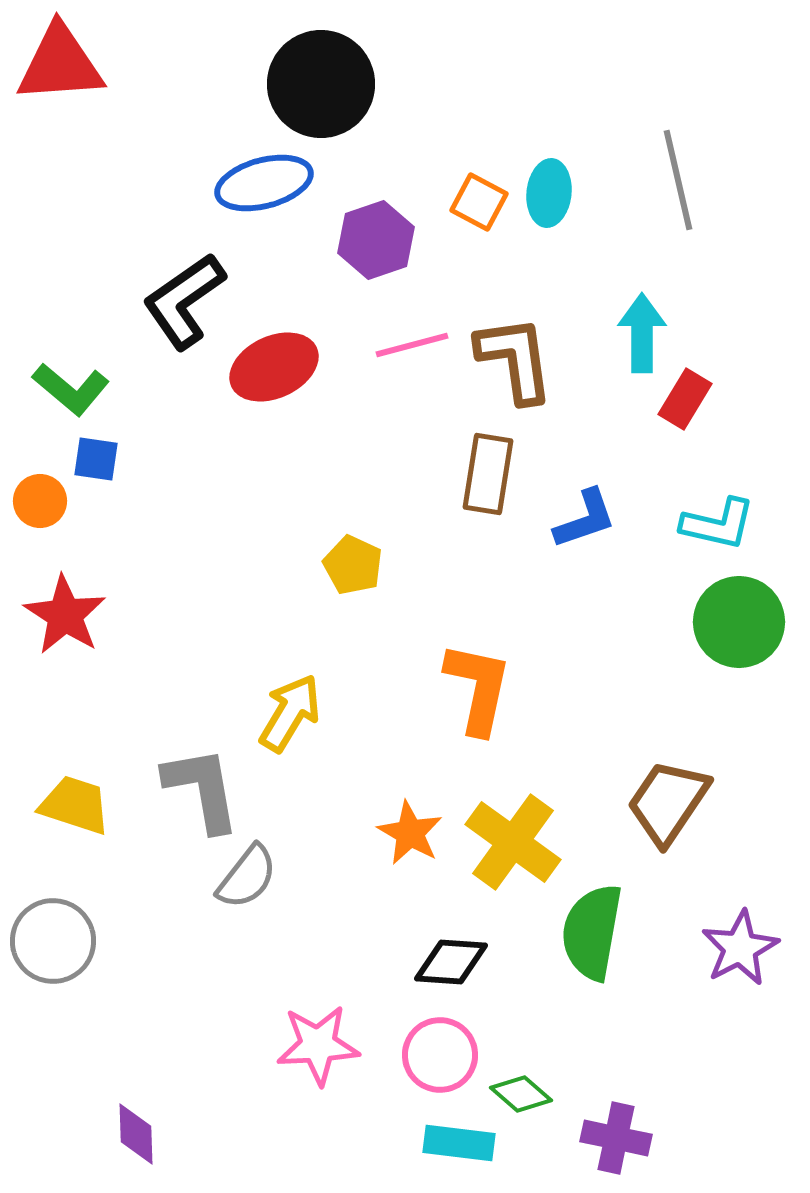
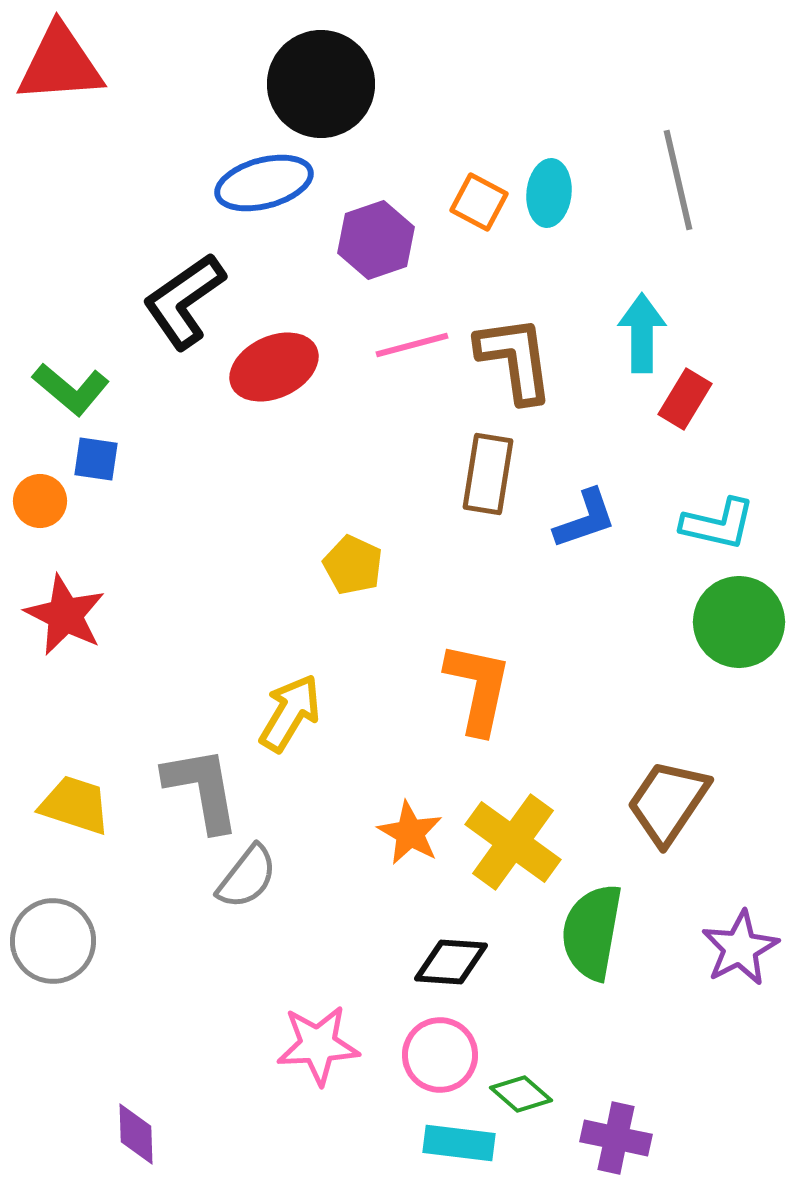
red star: rotated 6 degrees counterclockwise
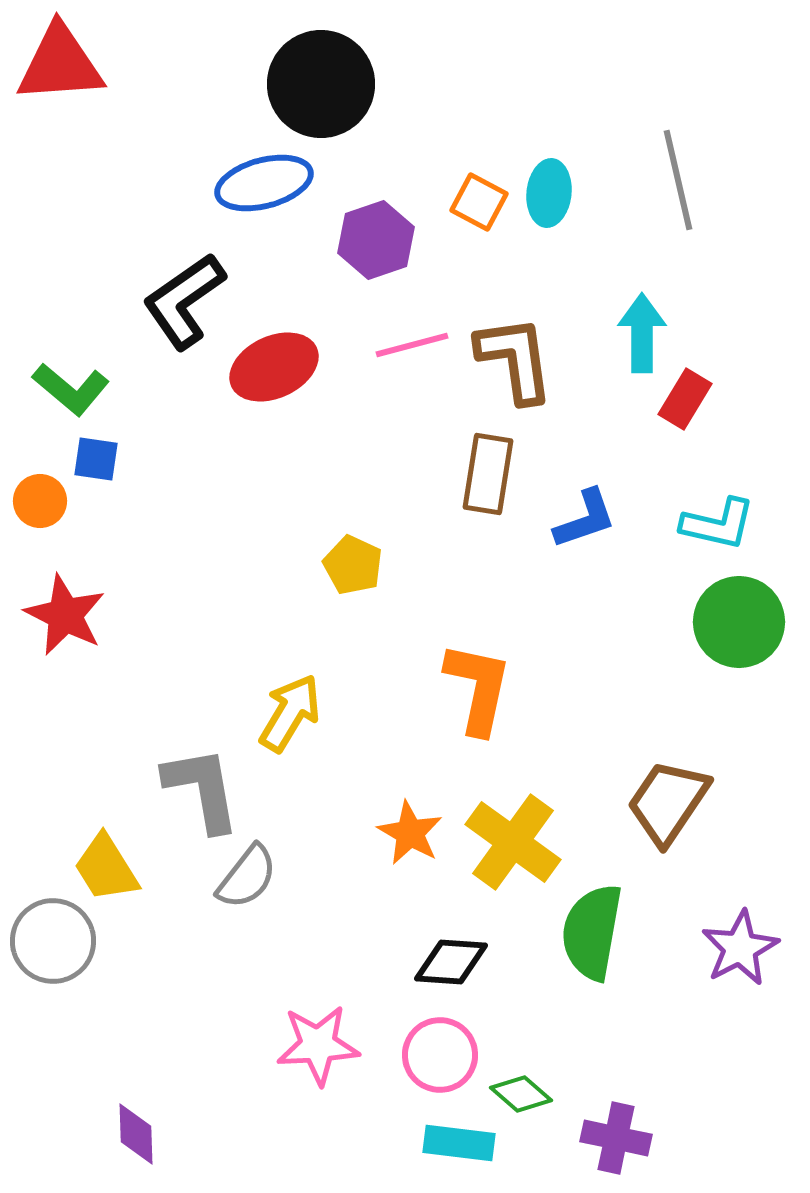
yellow trapezoid: moved 31 px right, 63 px down; rotated 140 degrees counterclockwise
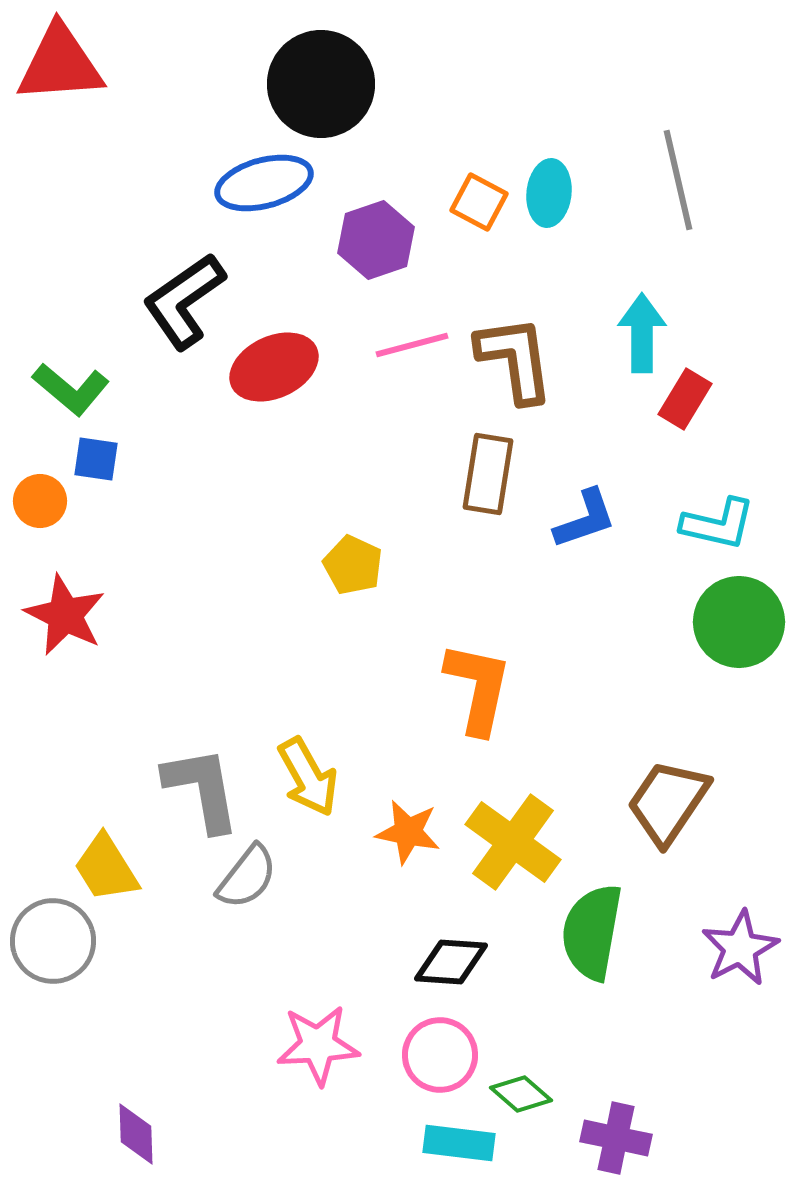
yellow arrow: moved 18 px right, 64 px down; rotated 120 degrees clockwise
orange star: moved 2 px left, 1 px up; rotated 18 degrees counterclockwise
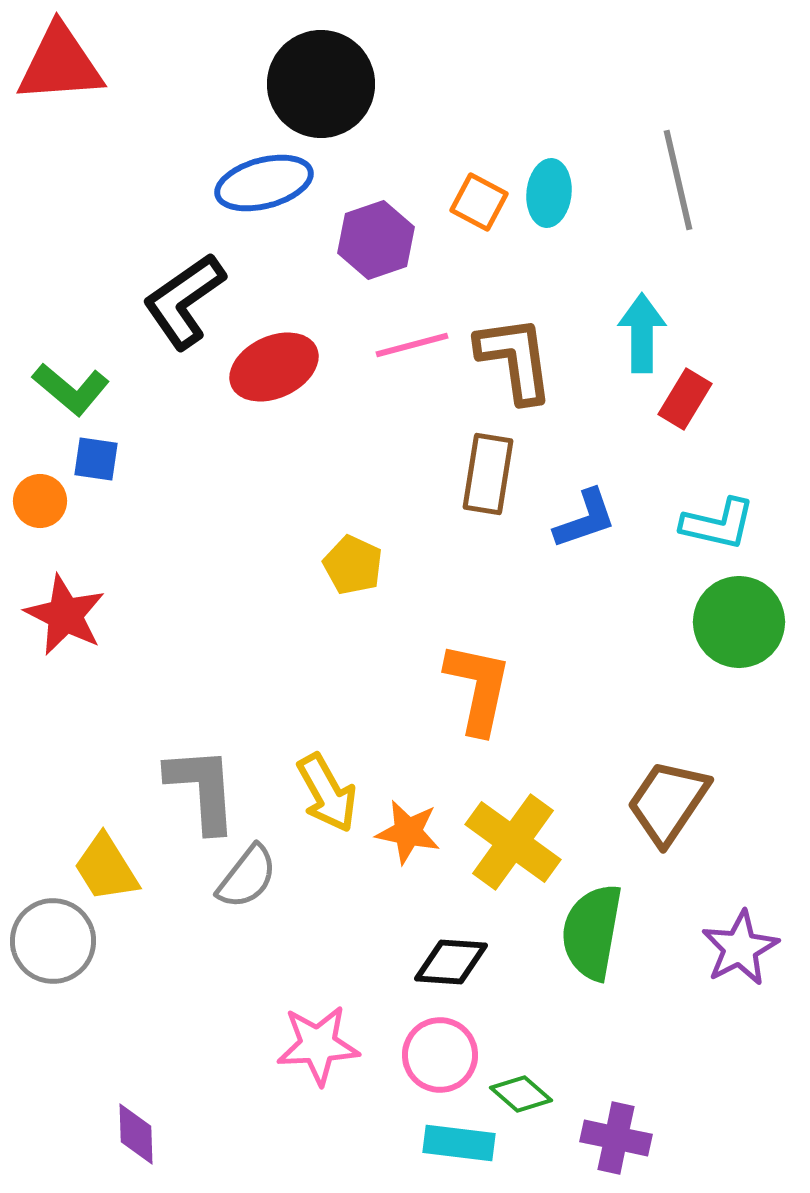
yellow arrow: moved 19 px right, 16 px down
gray L-shape: rotated 6 degrees clockwise
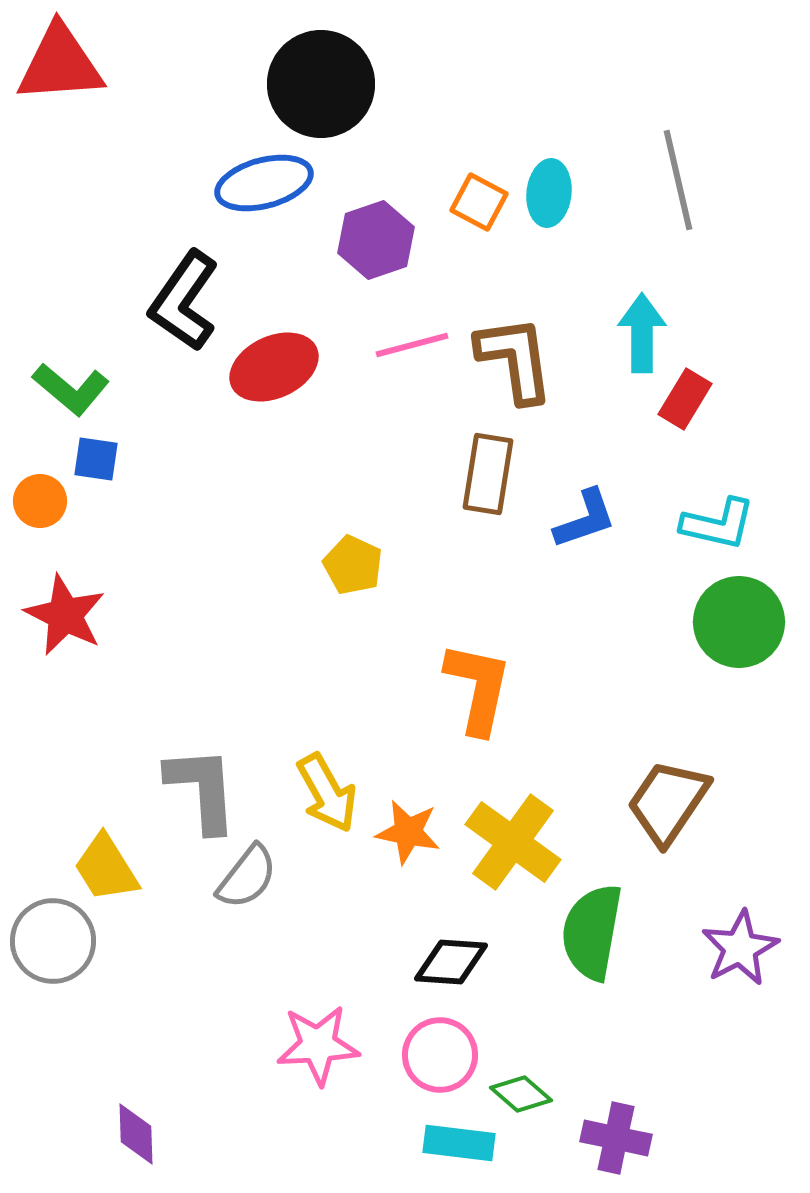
black L-shape: rotated 20 degrees counterclockwise
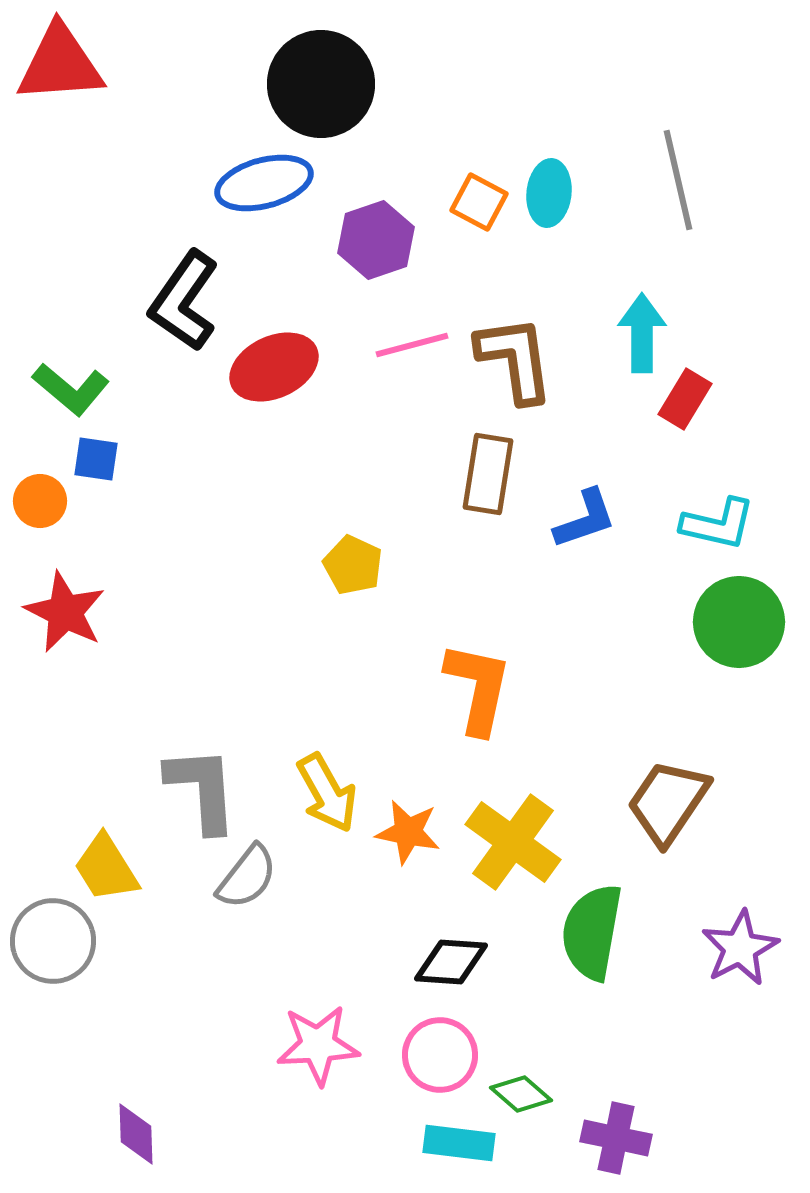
red star: moved 3 px up
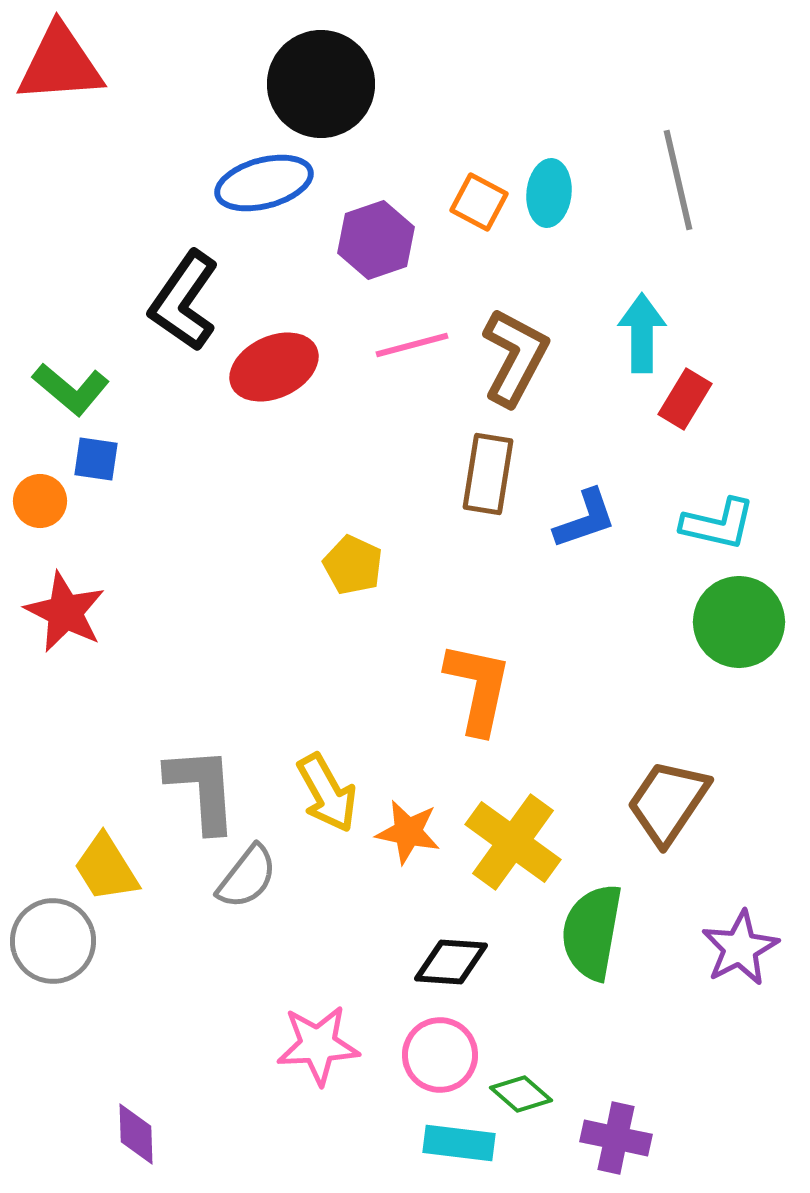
brown L-shape: moved 2 px up; rotated 36 degrees clockwise
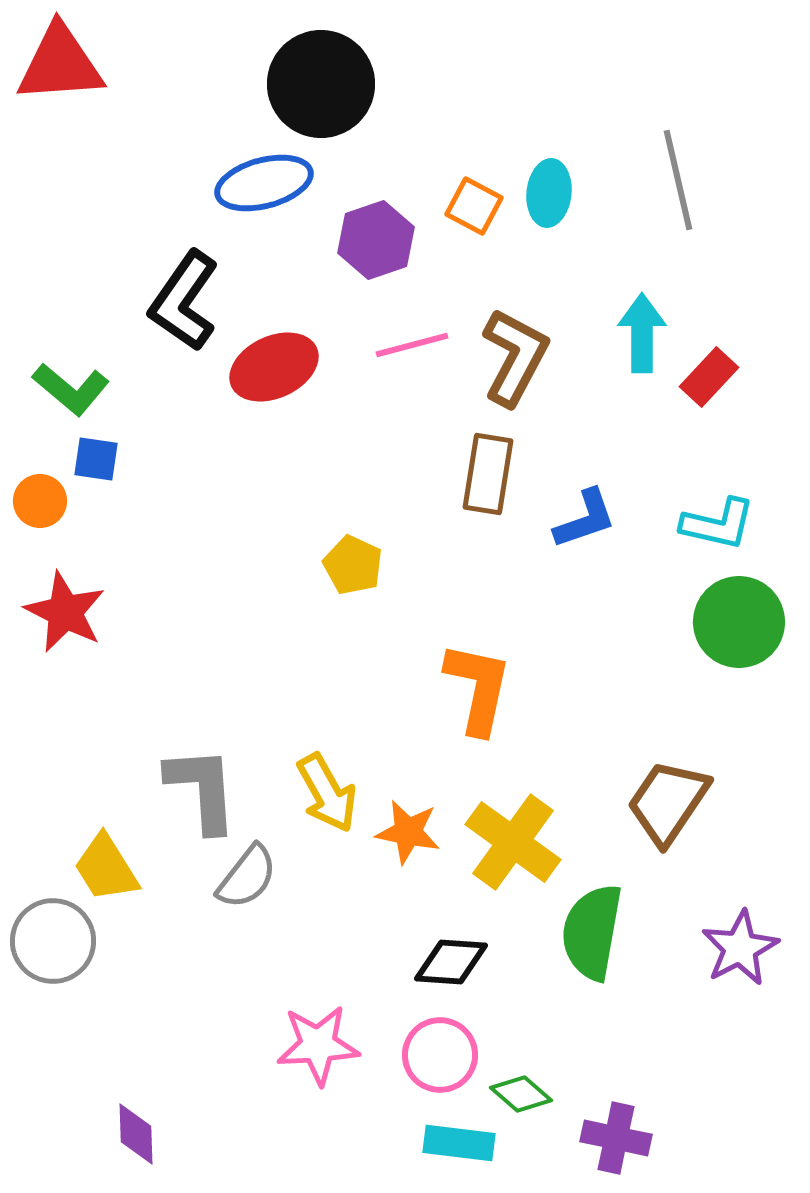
orange square: moved 5 px left, 4 px down
red rectangle: moved 24 px right, 22 px up; rotated 12 degrees clockwise
